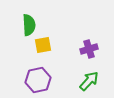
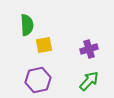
green semicircle: moved 2 px left
yellow square: moved 1 px right
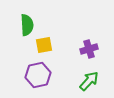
purple hexagon: moved 5 px up
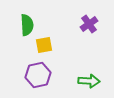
purple cross: moved 25 px up; rotated 18 degrees counterclockwise
green arrow: rotated 50 degrees clockwise
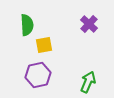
purple cross: rotated 12 degrees counterclockwise
green arrow: moved 1 px left, 1 px down; rotated 70 degrees counterclockwise
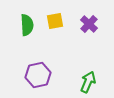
yellow square: moved 11 px right, 24 px up
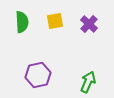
green semicircle: moved 5 px left, 3 px up
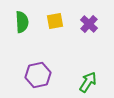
green arrow: rotated 10 degrees clockwise
